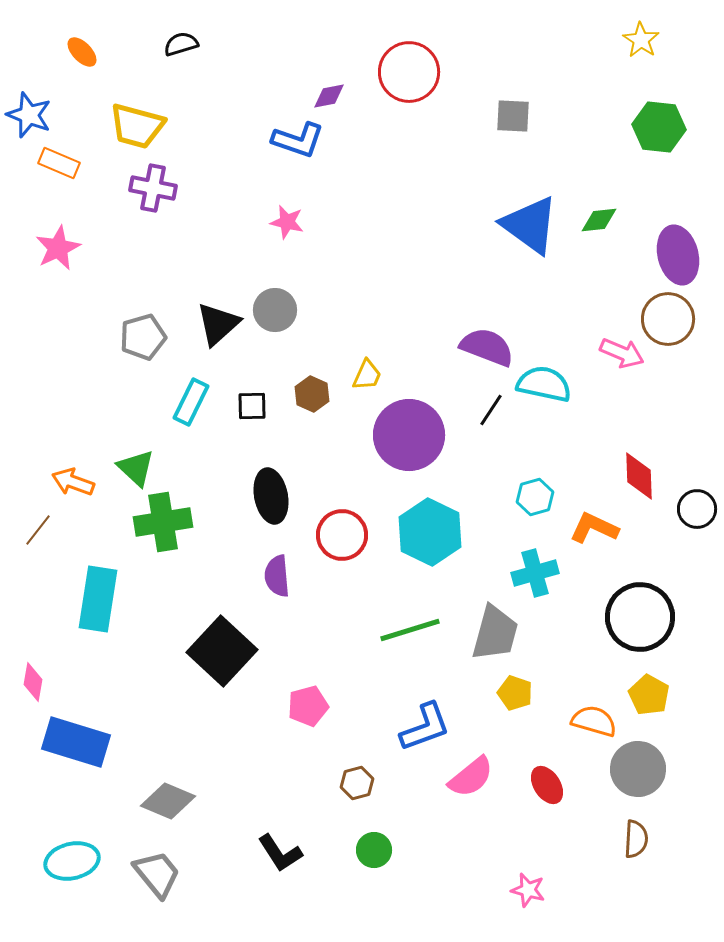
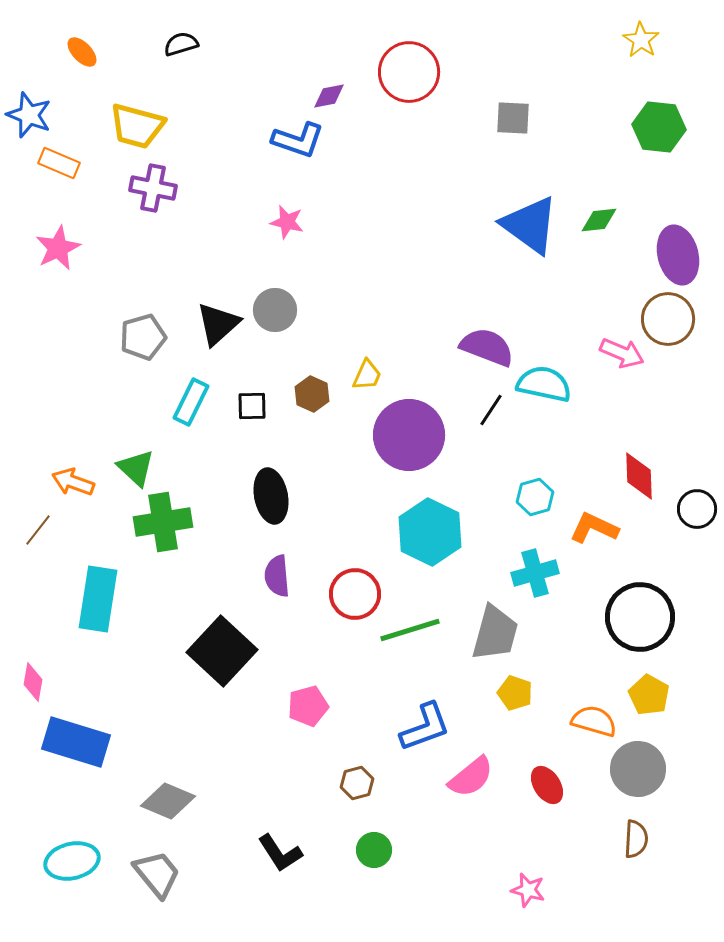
gray square at (513, 116): moved 2 px down
red circle at (342, 535): moved 13 px right, 59 px down
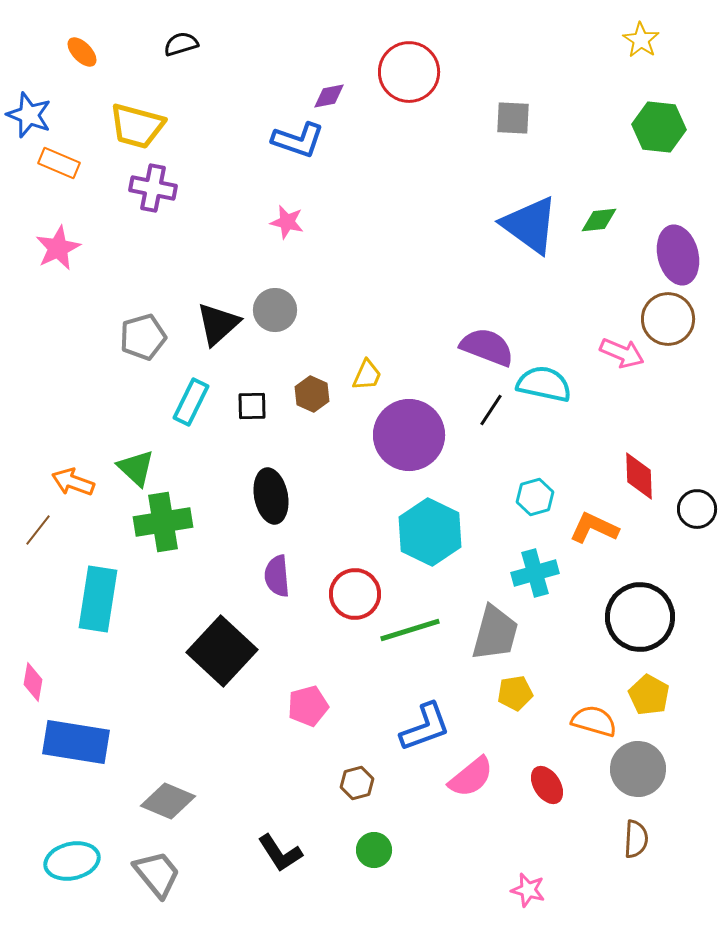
yellow pentagon at (515, 693): rotated 28 degrees counterclockwise
blue rectangle at (76, 742): rotated 8 degrees counterclockwise
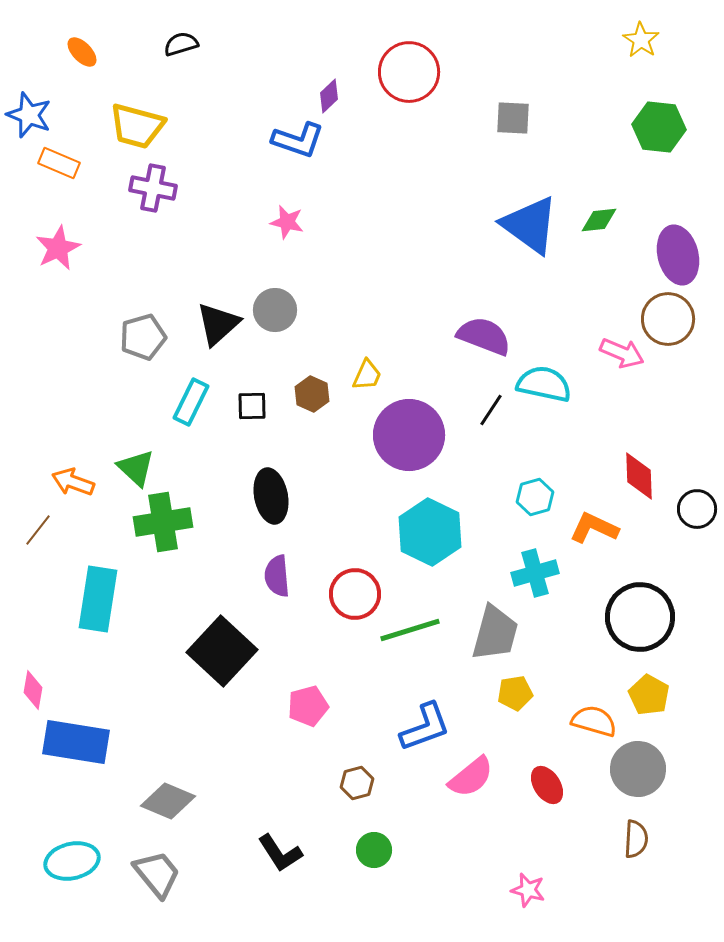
purple diamond at (329, 96): rotated 32 degrees counterclockwise
purple semicircle at (487, 347): moved 3 px left, 11 px up
pink diamond at (33, 682): moved 8 px down
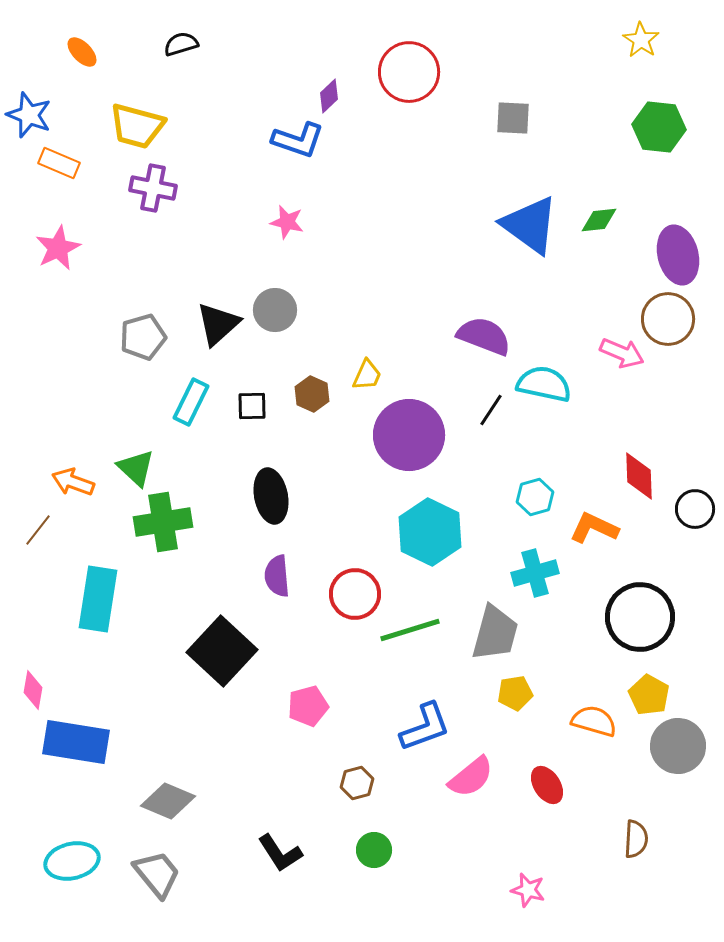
black circle at (697, 509): moved 2 px left
gray circle at (638, 769): moved 40 px right, 23 px up
